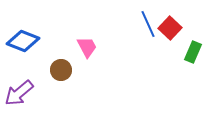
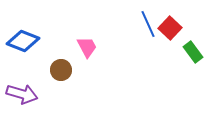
green rectangle: rotated 60 degrees counterclockwise
purple arrow: moved 3 px right, 1 px down; rotated 124 degrees counterclockwise
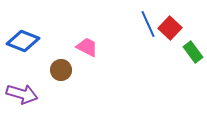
pink trapezoid: rotated 35 degrees counterclockwise
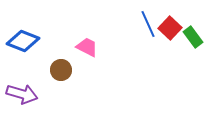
green rectangle: moved 15 px up
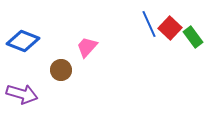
blue line: moved 1 px right
pink trapezoid: rotated 75 degrees counterclockwise
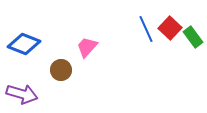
blue line: moved 3 px left, 5 px down
blue diamond: moved 1 px right, 3 px down
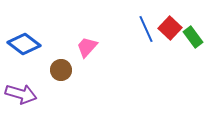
blue diamond: rotated 16 degrees clockwise
purple arrow: moved 1 px left
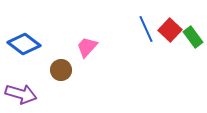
red square: moved 2 px down
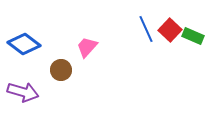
green rectangle: moved 1 px up; rotated 30 degrees counterclockwise
purple arrow: moved 2 px right, 2 px up
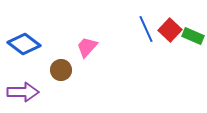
purple arrow: rotated 16 degrees counterclockwise
